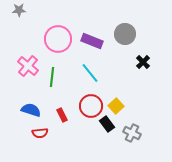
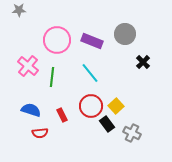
pink circle: moved 1 px left, 1 px down
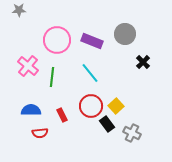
blue semicircle: rotated 18 degrees counterclockwise
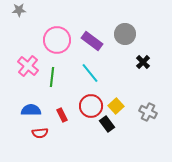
purple rectangle: rotated 15 degrees clockwise
gray cross: moved 16 px right, 21 px up
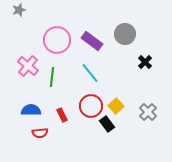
gray star: rotated 16 degrees counterclockwise
black cross: moved 2 px right
gray cross: rotated 18 degrees clockwise
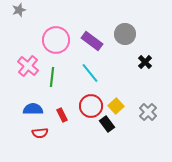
pink circle: moved 1 px left
blue semicircle: moved 2 px right, 1 px up
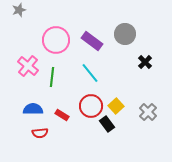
red rectangle: rotated 32 degrees counterclockwise
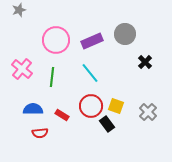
purple rectangle: rotated 60 degrees counterclockwise
pink cross: moved 6 px left, 3 px down
yellow square: rotated 28 degrees counterclockwise
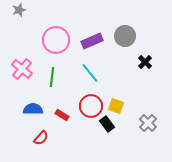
gray circle: moved 2 px down
gray cross: moved 11 px down
red semicircle: moved 1 px right, 5 px down; rotated 42 degrees counterclockwise
